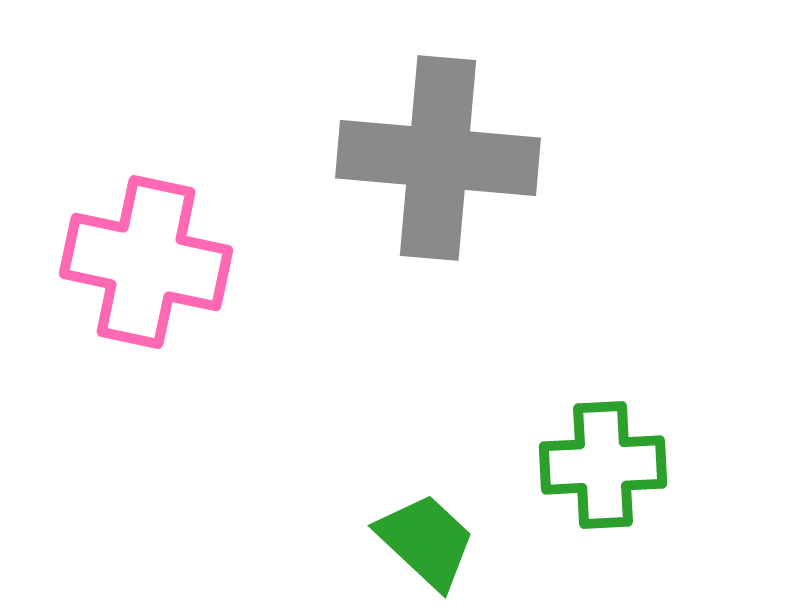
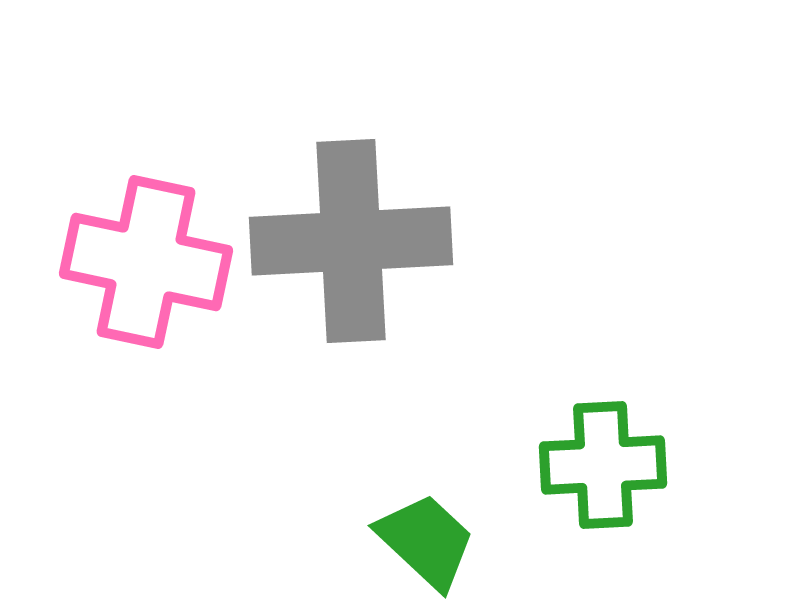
gray cross: moved 87 px left, 83 px down; rotated 8 degrees counterclockwise
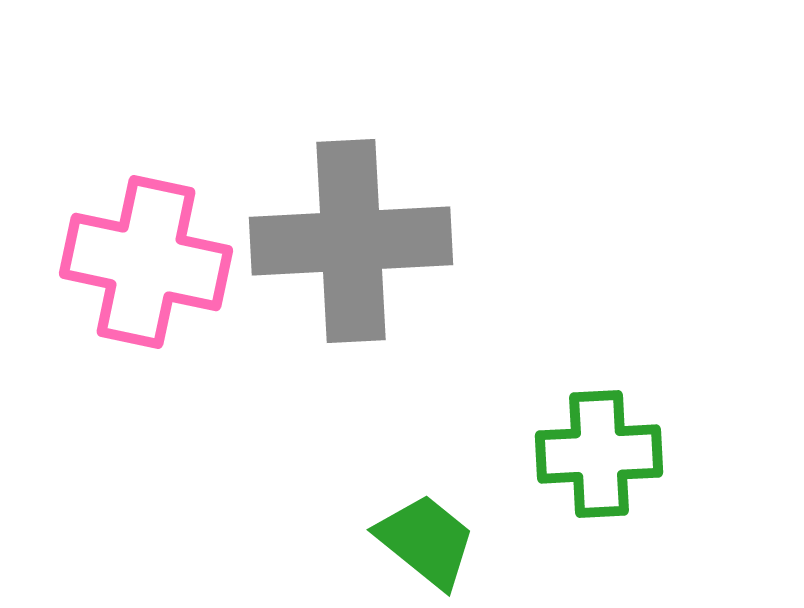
green cross: moved 4 px left, 11 px up
green trapezoid: rotated 4 degrees counterclockwise
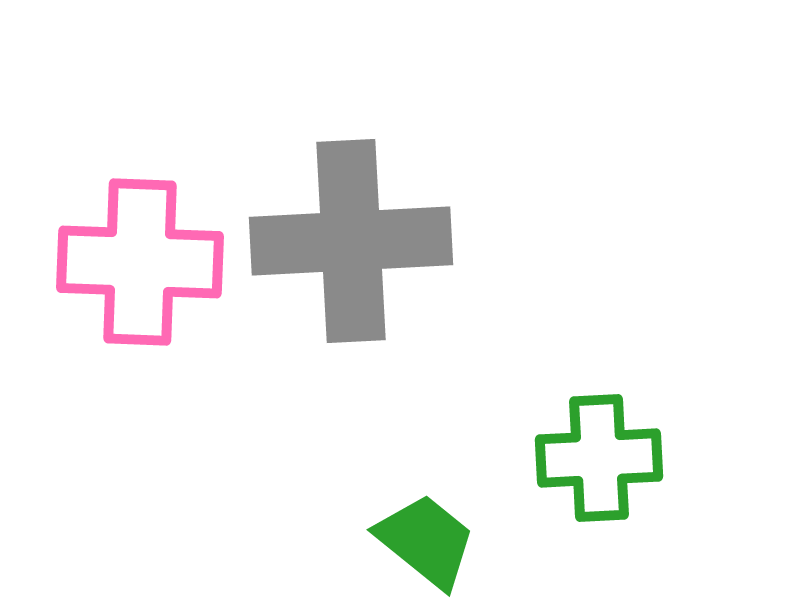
pink cross: moved 6 px left; rotated 10 degrees counterclockwise
green cross: moved 4 px down
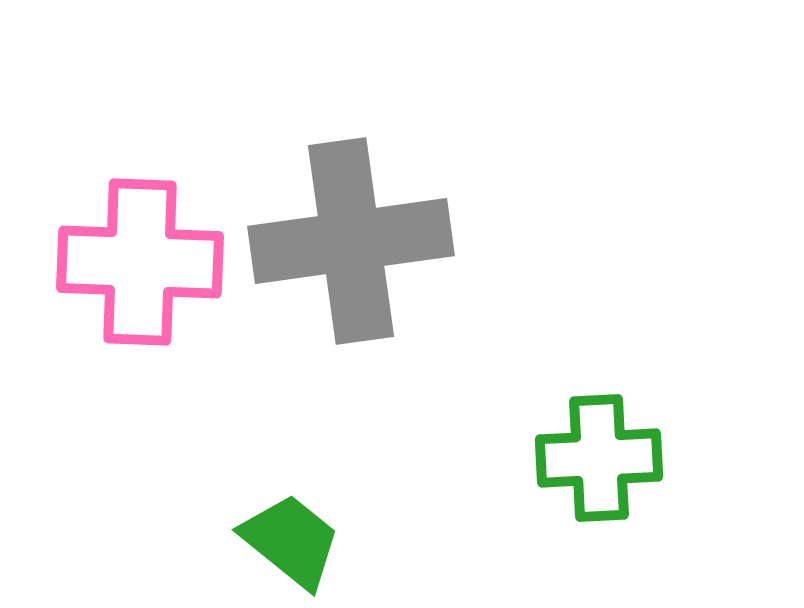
gray cross: rotated 5 degrees counterclockwise
green trapezoid: moved 135 px left
